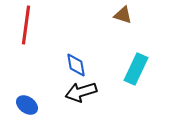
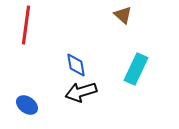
brown triangle: rotated 24 degrees clockwise
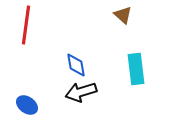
cyan rectangle: rotated 32 degrees counterclockwise
